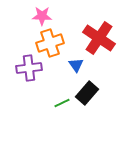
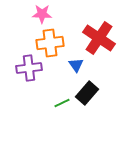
pink star: moved 2 px up
orange cross: rotated 12 degrees clockwise
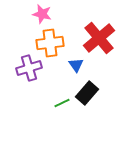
pink star: rotated 12 degrees clockwise
red cross: rotated 16 degrees clockwise
purple cross: rotated 10 degrees counterclockwise
